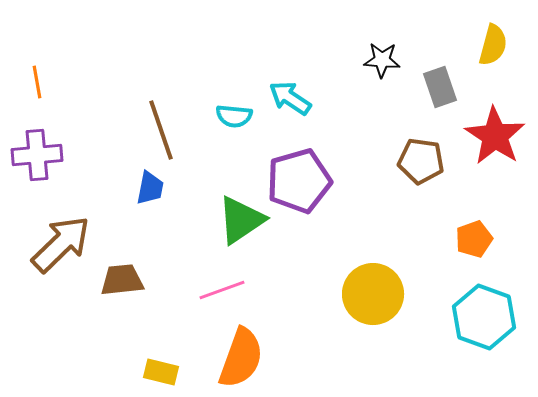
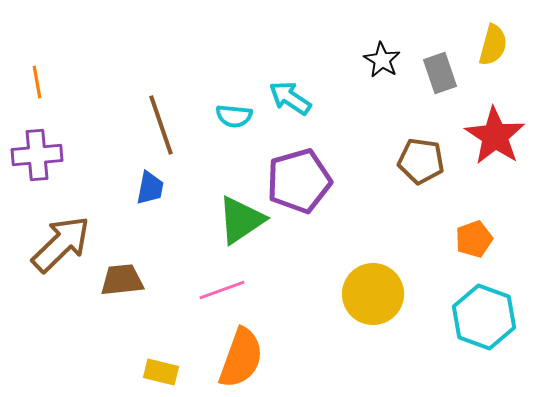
black star: rotated 27 degrees clockwise
gray rectangle: moved 14 px up
brown line: moved 5 px up
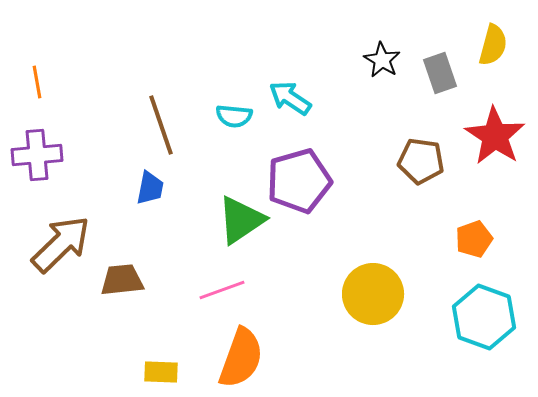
yellow rectangle: rotated 12 degrees counterclockwise
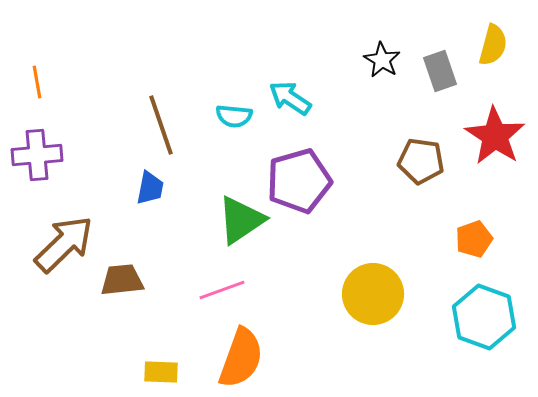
gray rectangle: moved 2 px up
brown arrow: moved 3 px right
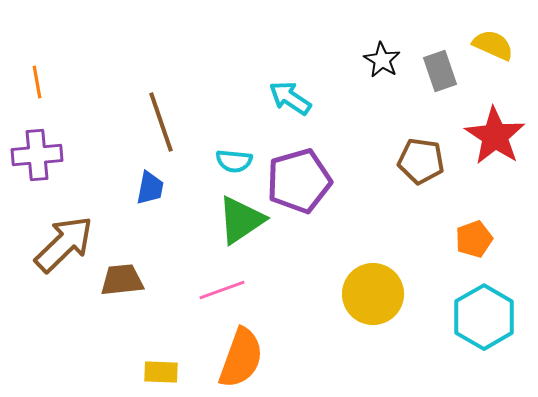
yellow semicircle: rotated 81 degrees counterclockwise
cyan semicircle: moved 45 px down
brown line: moved 3 px up
cyan hexagon: rotated 10 degrees clockwise
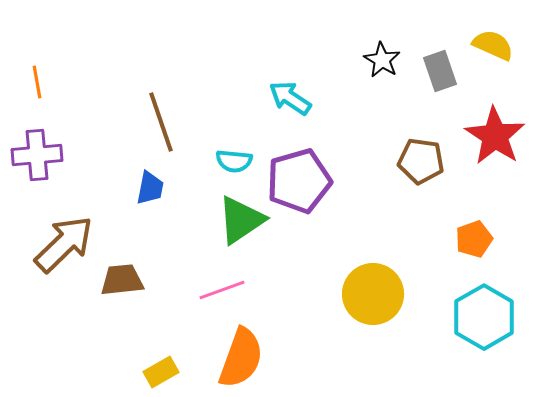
yellow rectangle: rotated 32 degrees counterclockwise
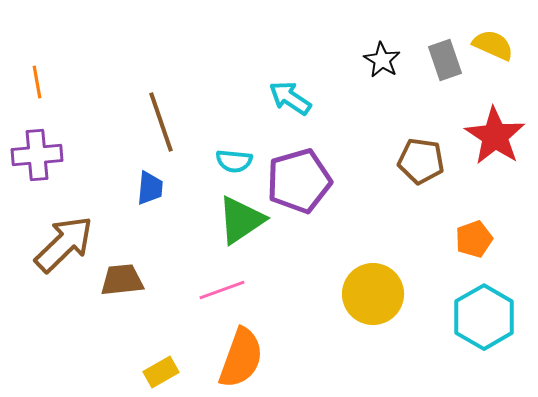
gray rectangle: moved 5 px right, 11 px up
blue trapezoid: rotated 6 degrees counterclockwise
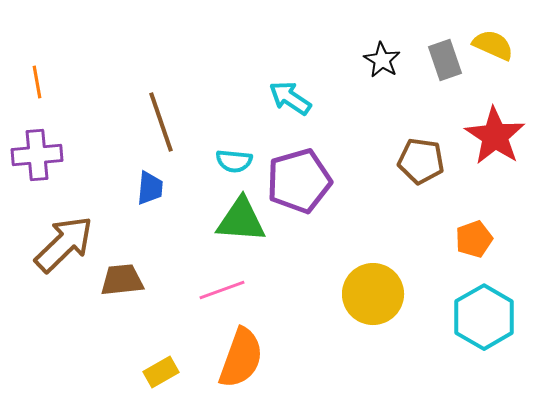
green triangle: rotated 38 degrees clockwise
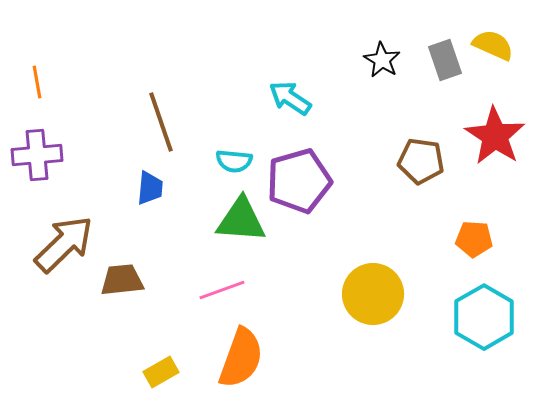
orange pentagon: rotated 24 degrees clockwise
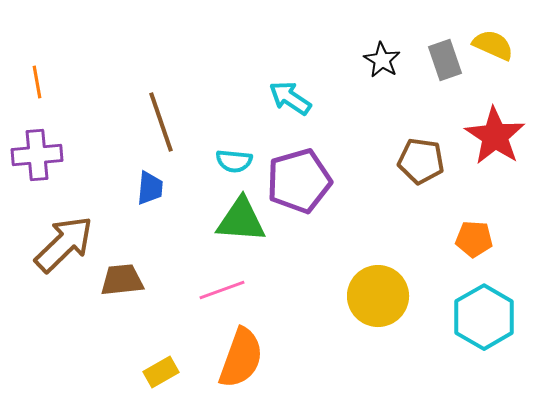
yellow circle: moved 5 px right, 2 px down
